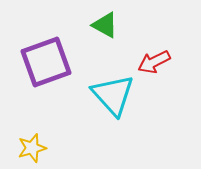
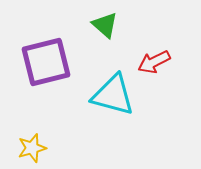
green triangle: rotated 12 degrees clockwise
purple square: rotated 6 degrees clockwise
cyan triangle: rotated 33 degrees counterclockwise
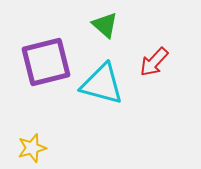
red arrow: rotated 20 degrees counterclockwise
cyan triangle: moved 11 px left, 11 px up
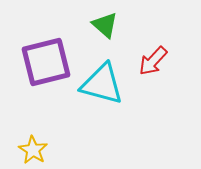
red arrow: moved 1 px left, 1 px up
yellow star: moved 1 px right, 2 px down; rotated 24 degrees counterclockwise
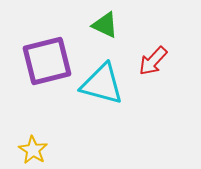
green triangle: rotated 16 degrees counterclockwise
purple square: moved 1 px right, 1 px up
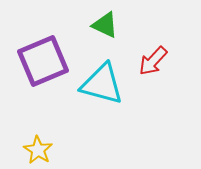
purple square: moved 4 px left; rotated 9 degrees counterclockwise
yellow star: moved 5 px right
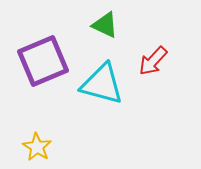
yellow star: moved 1 px left, 3 px up
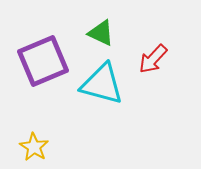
green triangle: moved 4 px left, 8 px down
red arrow: moved 2 px up
yellow star: moved 3 px left
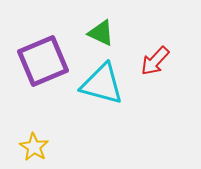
red arrow: moved 2 px right, 2 px down
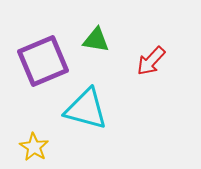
green triangle: moved 5 px left, 7 px down; rotated 16 degrees counterclockwise
red arrow: moved 4 px left
cyan triangle: moved 16 px left, 25 px down
